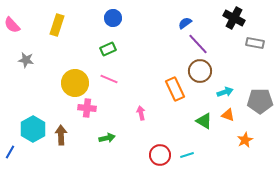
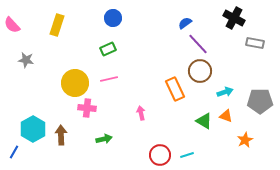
pink line: rotated 36 degrees counterclockwise
orange triangle: moved 2 px left, 1 px down
green arrow: moved 3 px left, 1 px down
blue line: moved 4 px right
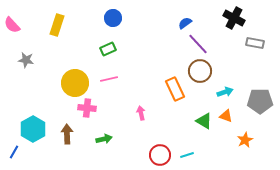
brown arrow: moved 6 px right, 1 px up
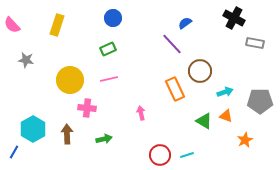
purple line: moved 26 px left
yellow circle: moved 5 px left, 3 px up
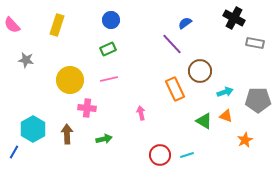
blue circle: moved 2 px left, 2 px down
gray pentagon: moved 2 px left, 1 px up
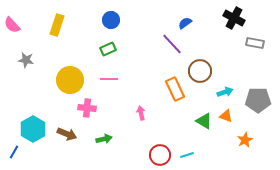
pink line: rotated 12 degrees clockwise
brown arrow: rotated 114 degrees clockwise
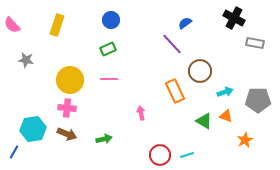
orange rectangle: moved 2 px down
pink cross: moved 20 px left
cyan hexagon: rotated 20 degrees clockwise
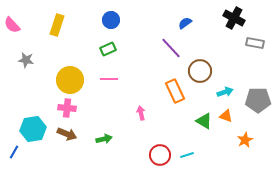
purple line: moved 1 px left, 4 px down
